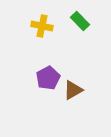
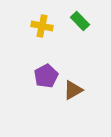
purple pentagon: moved 2 px left, 2 px up
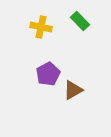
yellow cross: moved 1 px left, 1 px down
purple pentagon: moved 2 px right, 2 px up
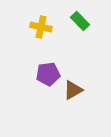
purple pentagon: rotated 20 degrees clockwise
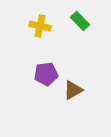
yellow cross: moved 1 px left, 1 px up
purple pentagon: moved 2 px left
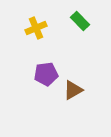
yellow cross: moved 4 px left, 2 px down; rotated 35 degrees counterclockwise
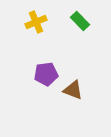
yellow cross: moved 6 px up
brown triangle: rotated 50 degrees clockwise
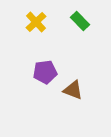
yellow cross: rotated 20 degrees counterclockwise
purple pentagon: moved 1 px left, 2 px up
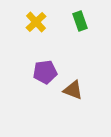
green rectangle: rotated 24 degrees clockwise
